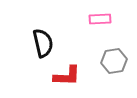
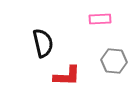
gray hexagon: rotated 15 degrees clockwise
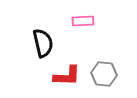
pink rectangle: moved 17 px left, 2 px down
gray hexagon: moved 10 px left, 13 px down
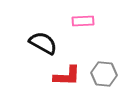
black semicircle: rotated 48 degrees counterclockwise
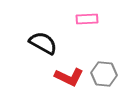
pink rectangle: moved 4 px right, 2 px up
red L-shape: moved 2 px right, 1 px down; rotated 24 degrees clockwise
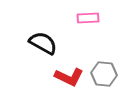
pink rectangle: moved 1 px right, 1 px up
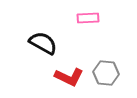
gray hexagon: moved 2 px right, 1 px up
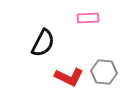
black semicircle: rotated 88 degrees clockwise
gray hexagon: moved 2 px left, 1 px up
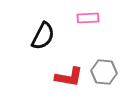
black semicircle: moved 7 px up
red L-shape: rotated 16 degrees counterclockwise
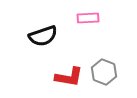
black semicircle: rotated 44 degrees clockwise
gray hexagon: rotated 15 degrees clockwise
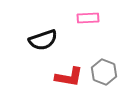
black semicircle: moved 4 px down
